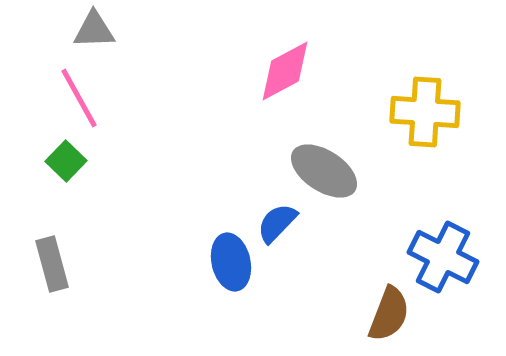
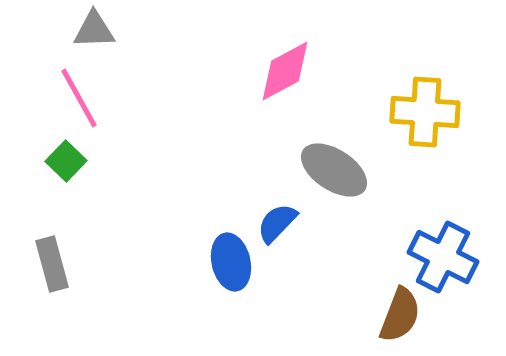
gray ellipse: moved 10 px right, 1 px up
brown semicircle: moved 11 px right, 1 px down
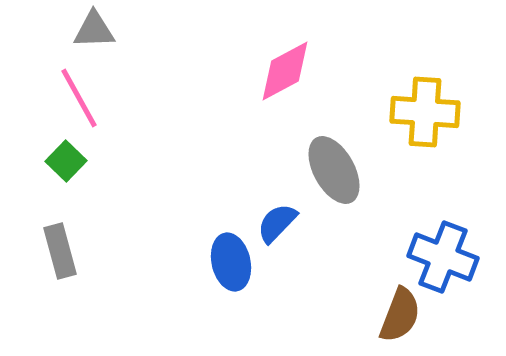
gray ellipse: rotated 28 degrees clockwise
blue cross: rotated 6 degrees counterclockwise
gray rectangle: moved 8 px right, 13 px up
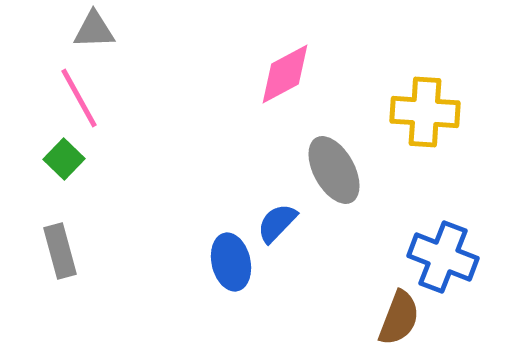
pink diamond: moved 3 px down
green square: moved 2 px left, 2 px up
brown semicircle: moved 1 px left, 3 px down
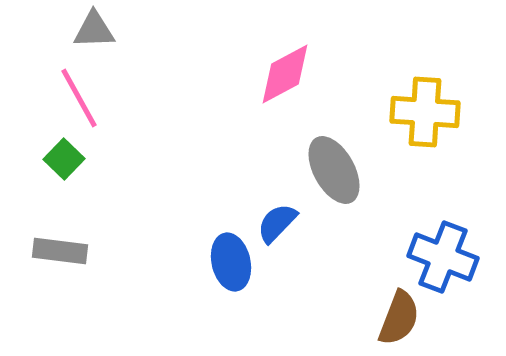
gray rectangle: rotated 68 degrees counterclockwise
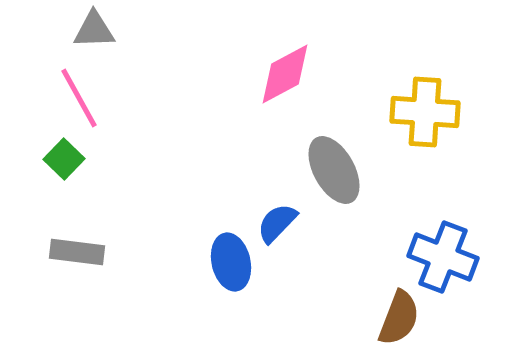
gray rectangle: moved 17 px right, 1 px down
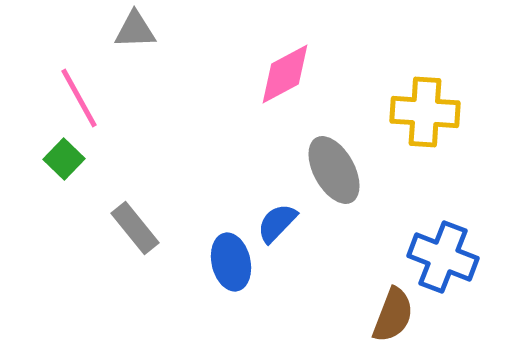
gray triangle: moved 41 px right
gray rectangle: moved 58 px right, 24 px up; rotated 44 degrees clockwise
brown semicircle: moved 6 px left, 3 px up
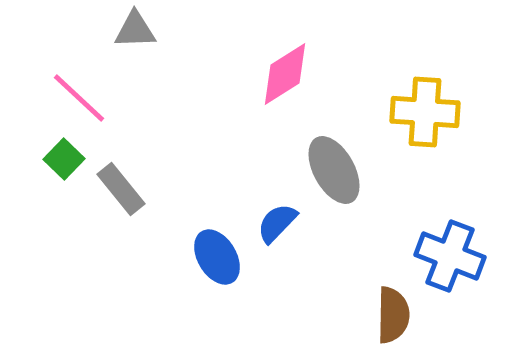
pink diamond: rotated 4 degrees counterclockwise
pink line: rotated 18 degrees counterclockwise
gray rectangle: moved 14 px left, 39 px up
blue cross: moved 7 px right, 1 px up
blue ellipse: moved 14 px left, 5 px up; rotated 18 degrees counterclockwise
brown semicircle: rotated 20 degrees counterclockwise
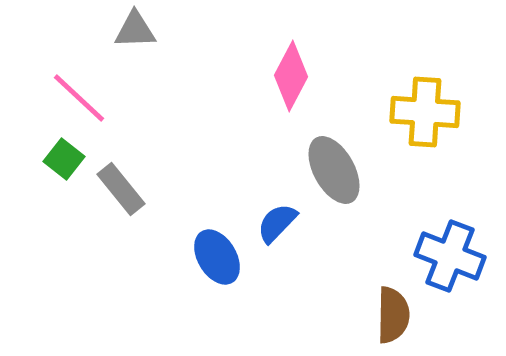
pink diamond: moved 6 px right, 2 px down; rotated 30 degrees counterclockwise
green square: rotated 6 degrees counterclockwise
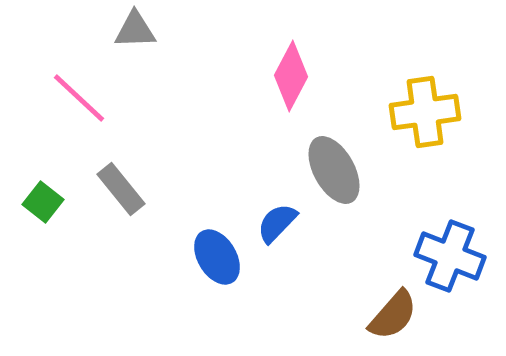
yellow cross: rotated 12 degrees counterclockwise
green square: moved 21 px left, 43 px down
brown semicircle: rotated 40 degrees clockwise
